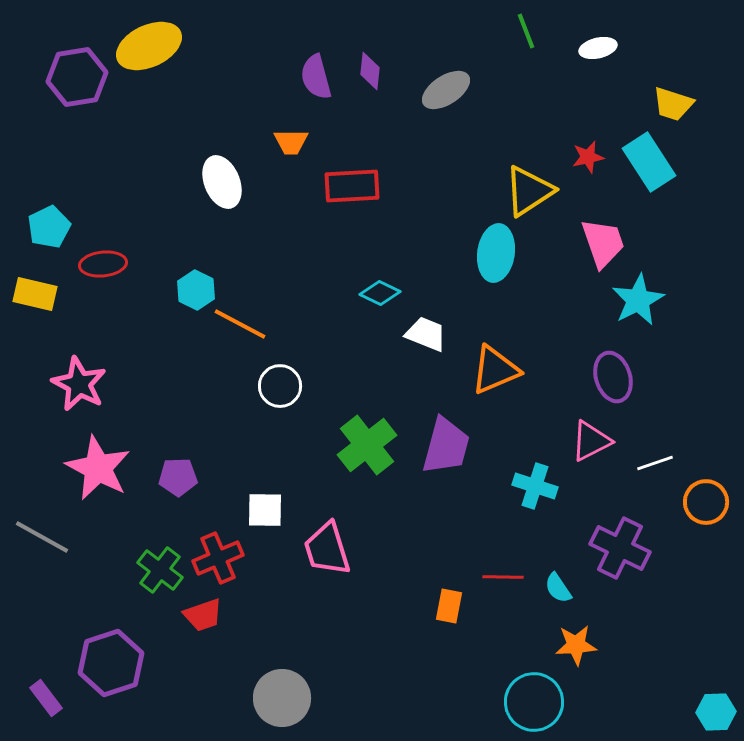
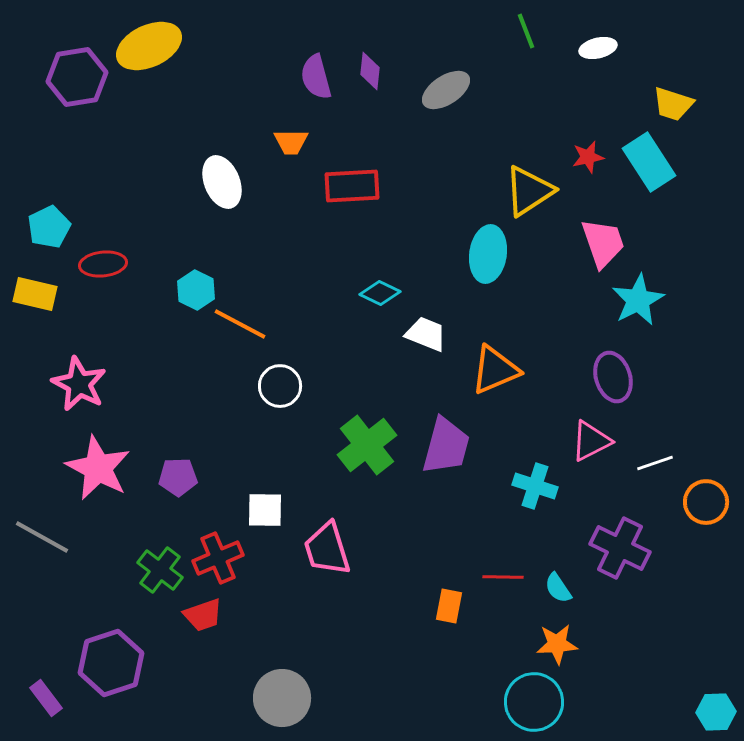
cyan ellipse at (496, 253): moved 8 px left, 1 px down
orange star at (576, 645): moved 19 px left, 1 px up
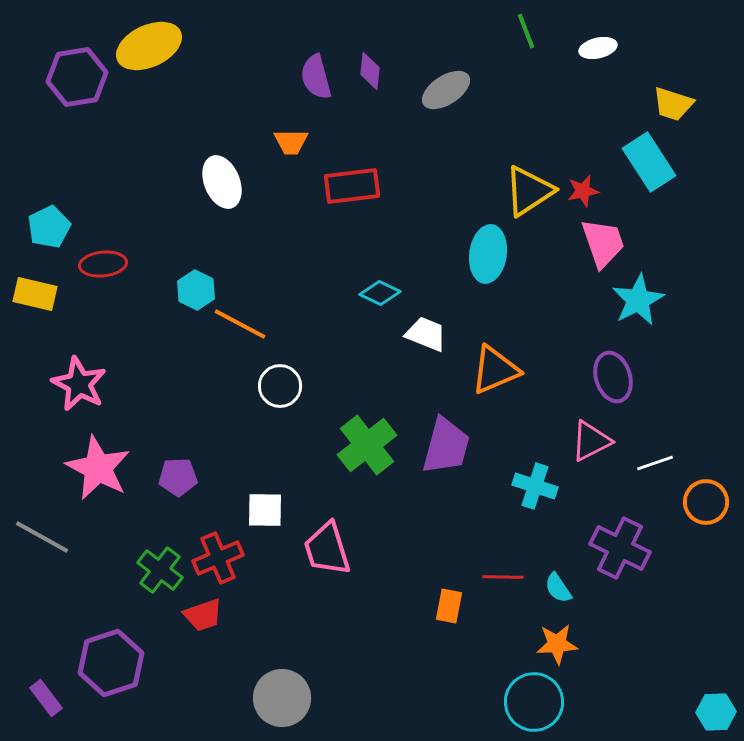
red star at (588, 157): moved 5 px left, 34 px down
red rectangle at (352, 186): rotated 4 degrees counterclockwise
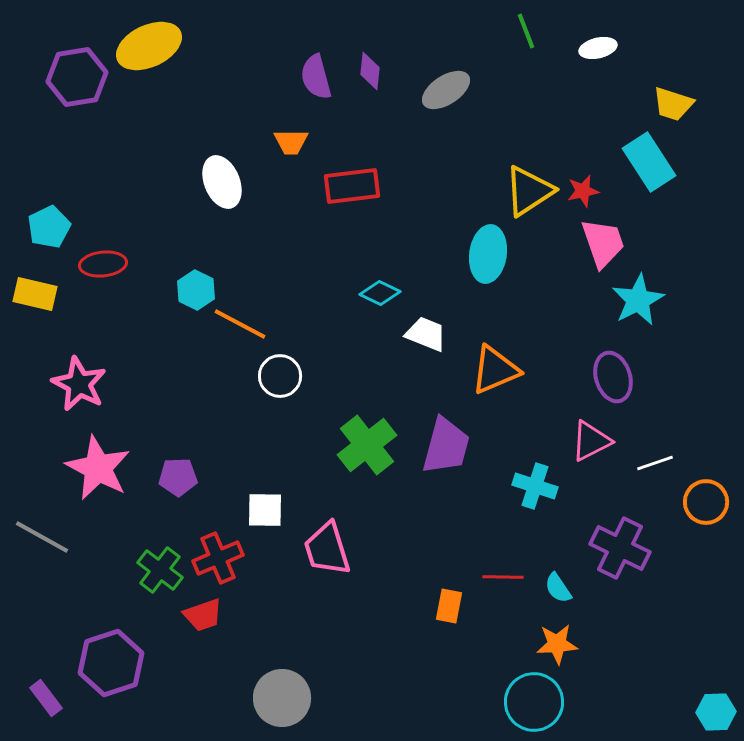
white circle at (280, 386): moved 10 px up
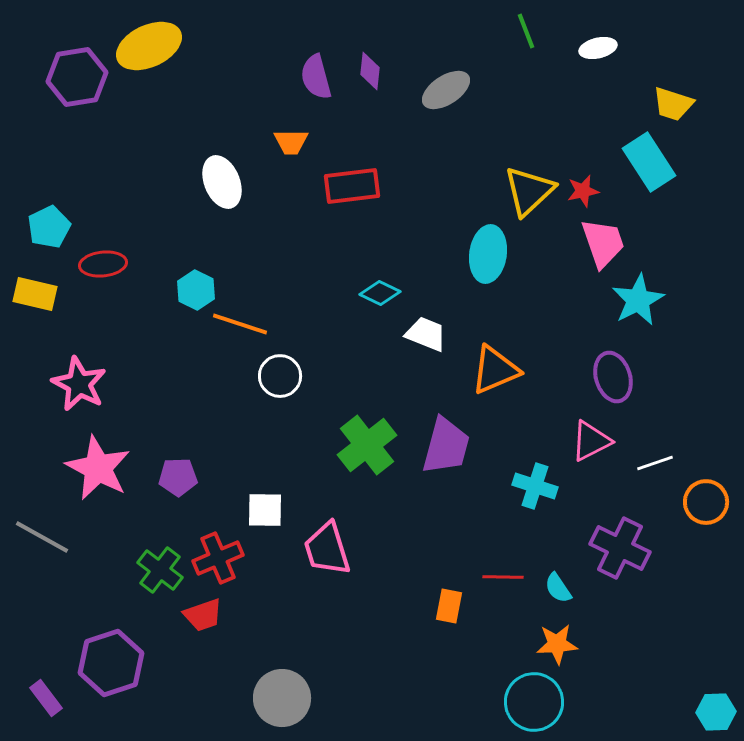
yellow triangle at (529, 191): rotated 10 degrees counterclockwise
orange line at (240, 324): rotated 10 degrees counterclockwise
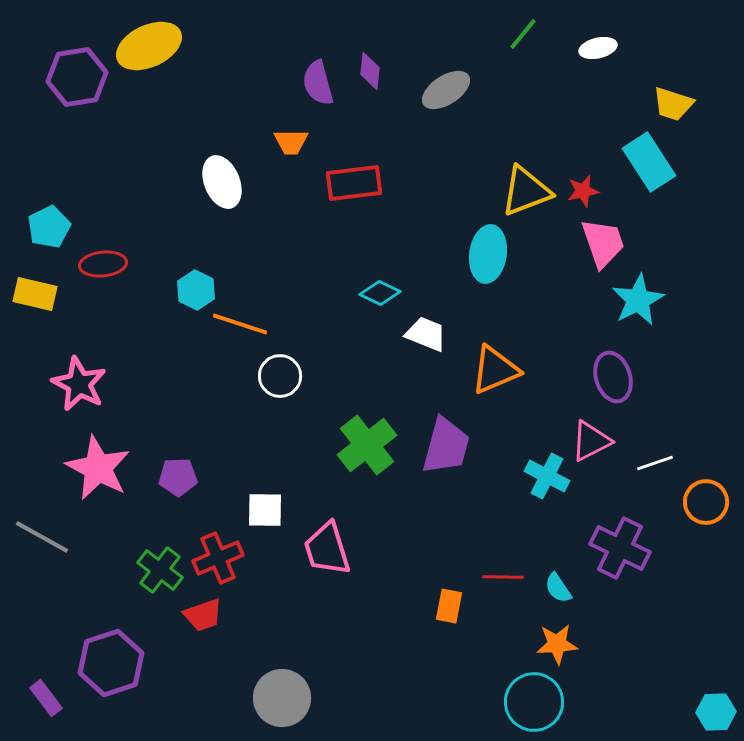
green line at (526, 31): moved 3 px left, 3 px down; rotated 60 degrees clockwise
purple semicircle at (316, 77): moved 2 px right, 6 px down
red rectangle at (352, 186): moved 2 px right, 3 px up
yellow triangle at (529, 191): moved 3 px left; rotated 22 degrees clockwise
cyan cross at (535, 486): moved 12 px right, 10 px up; rotated 9 degrees clockwise
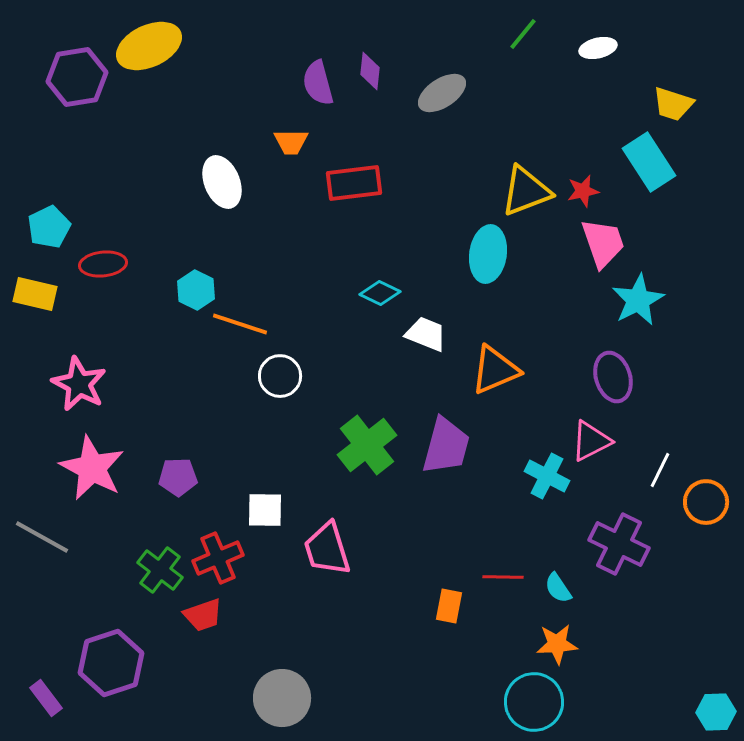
gray ellipse at (446, 90): moved 4 px left, 3 px down
white line at (655, 463): moved 5 px right, 7 px down; rotated 45 degrees counterclockwise
pink star at (98, 468): moved 6 px left
purple cross at (620, 548): moved 1 px left, 4 px up
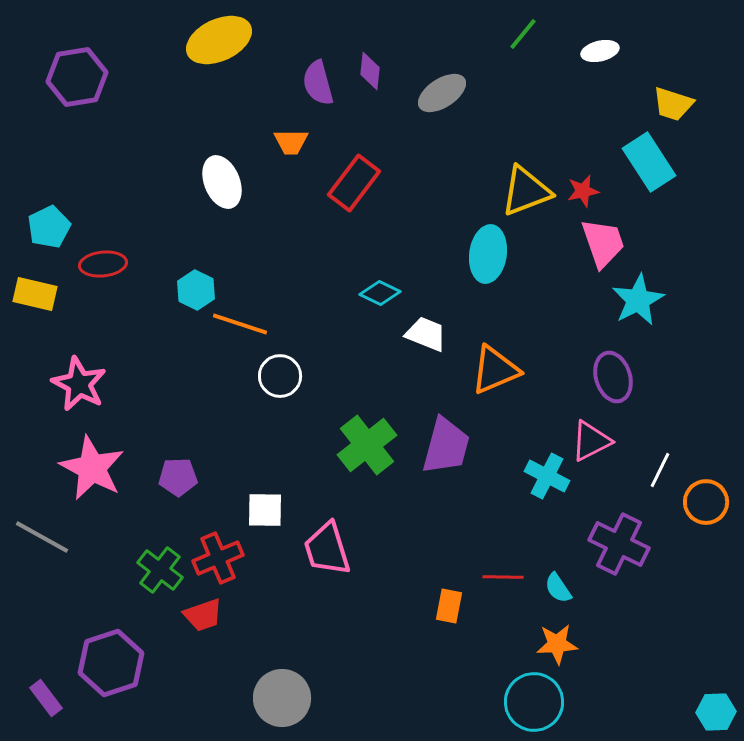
yellow ellipse at (149, 46): moved 70 px right, 6 px up
white ellipse at (598, 48): moved 2 px right, 3 px down
red rectangle at (354, 183): rotated 46 degrees counterclockwise
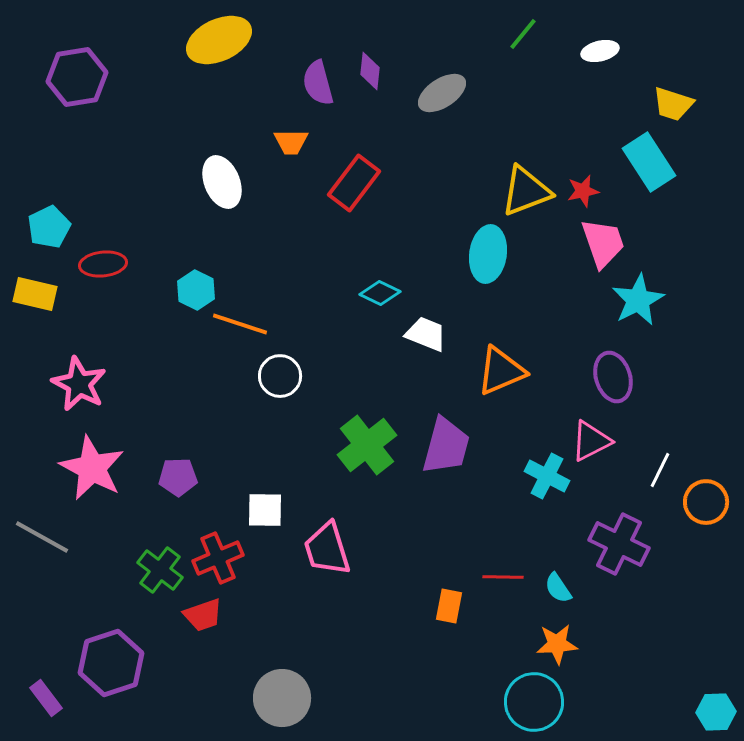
orange triangle at (495, 370): moved 6 px right, 1 px down
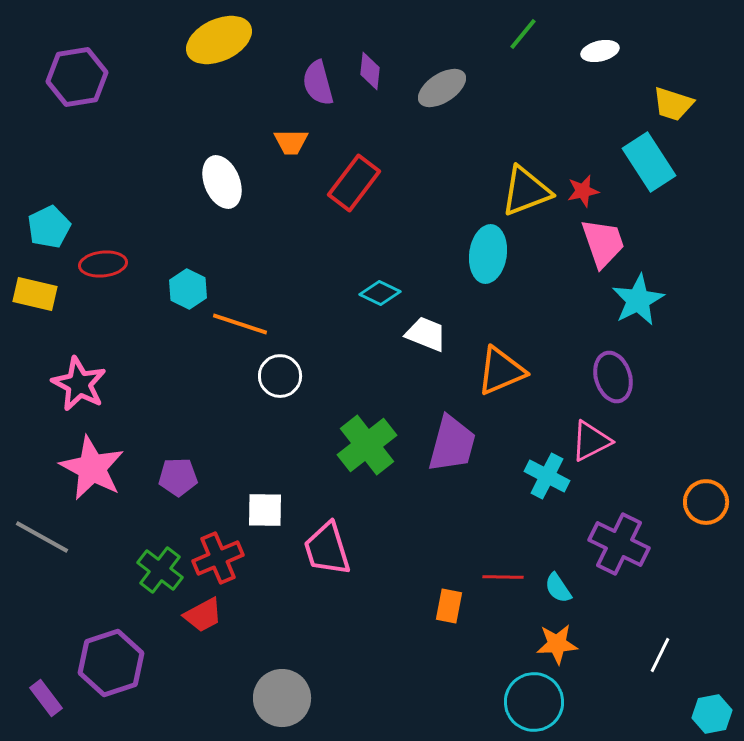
gray ellipse at (442, 93): moved 5 px up
cyan hexagon at (196, 290): moved 8 px left, 1 px up
purple trapezoid at (446, 446): moved 6 px right, 2 px up
white line at (660, 470): moved 185 px down
red trapezoid at (203, 615): rotated 9 degrees counterclockwise
cyan hexagon at (716, 712): moved 4 px left, 2 px down; rotated 9 degrees counterclockwise
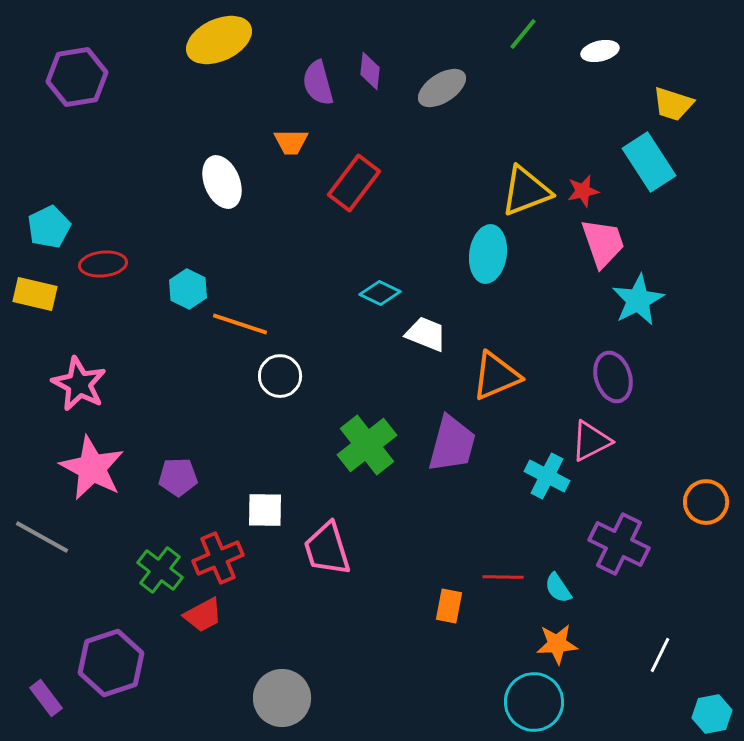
orange triangle at (501, 371): moved 5 px left, 5 px down
